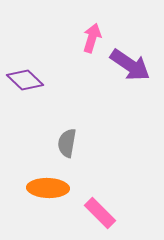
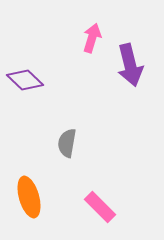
purple arrow: rotated 42 degrees clockwise
orange ellipse: moved 19 px left, 9 px down; rotated 72 degrees clockwise
pink rectangle: moved 6 px up
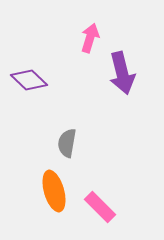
pink arrow: moved 2 px left
purple arrow: moved 8 px left, 8 px down
purple diamond: moved 4 px right
orange ellipse: moved 25 px right, 6 px up
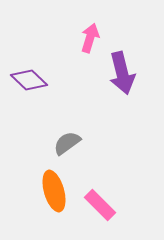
gray semicircle: rotated 44 degrees clockwise
pink rectangle: moved 2 px up
